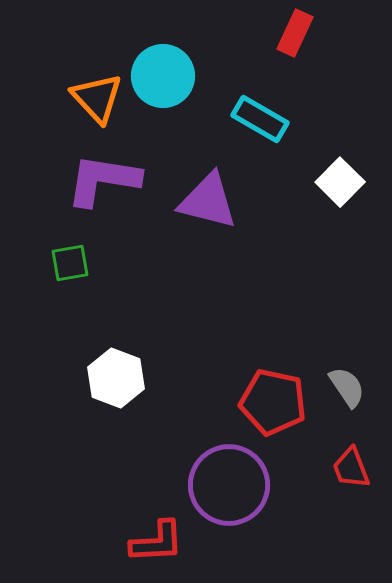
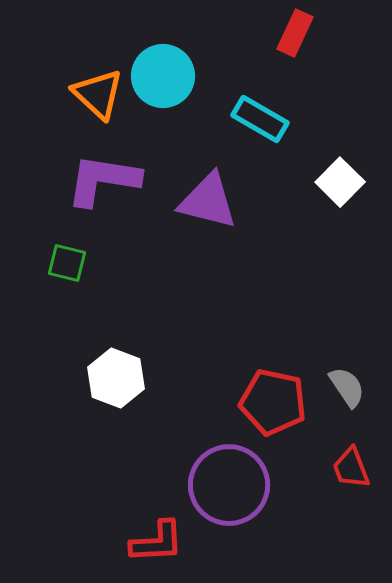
orange triangle: moved 1 px right, 4 px up; rotated 4 degrees counterclockwise
green square: moved 3 px left; rotated 24 degrees clockwise
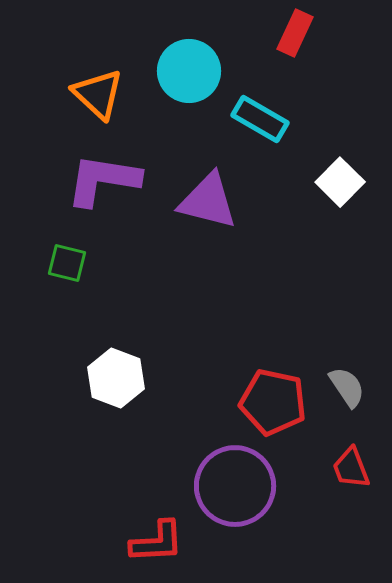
cyan circle: moved 26 px right, 5 px up
purple circle: moved 6 px right, 1 px down
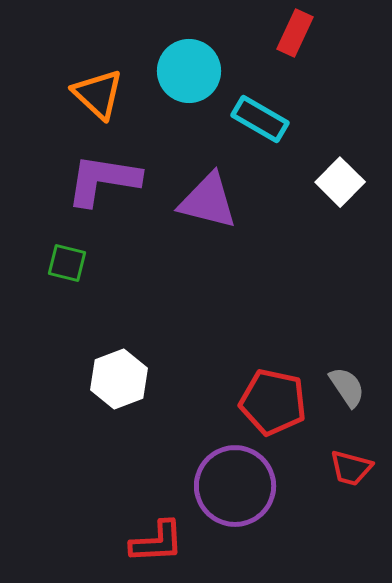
white hexagon: moved 3 px right, 1 px down; rotated 18 degrees clockwise
red trapezoid: rotated 54 degrees counterclockwise
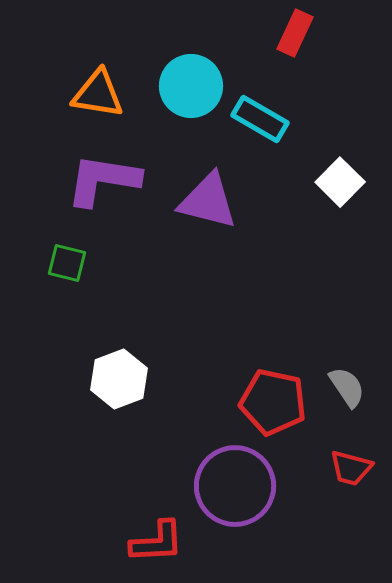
cyan circle: moved 2 px right, 15 px down
orange triangle: rotated 34 degrees counterclockwise
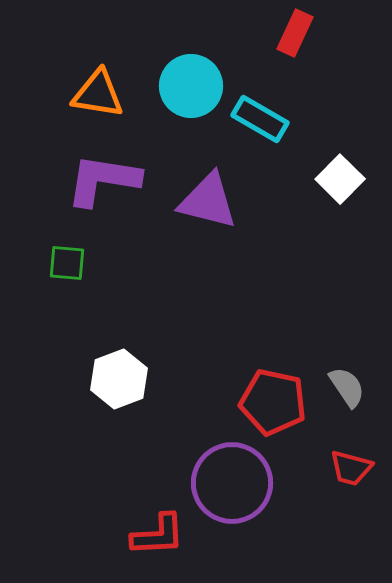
white square: moved 3 px up
green square: rotated 9 degrees counterclockwise
purple circle: moved 3 px left, 3 px up
red L-shape: moved 1 px right, 7 px up
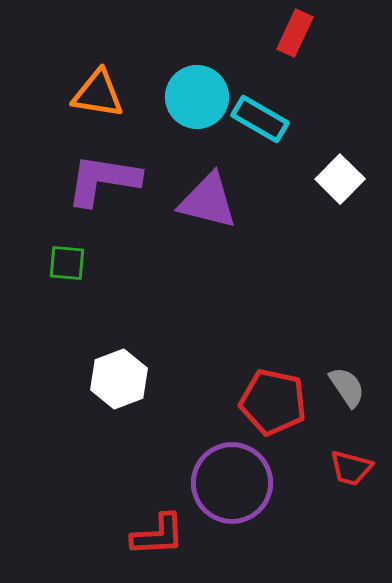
cyan circle: moved 6 px right, 11 px down
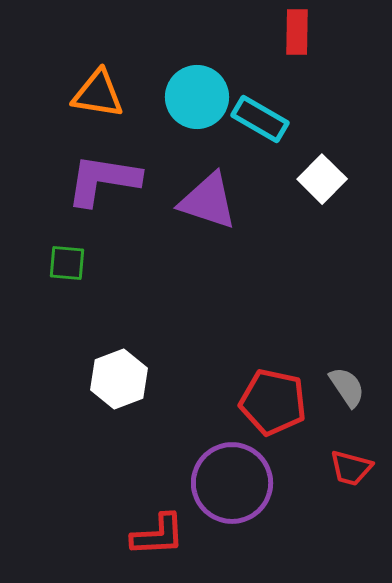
red rectangle: moved 2 px right, 1 px up; rotated 24 degrees counterclockwise
white square: moved 18 px left
purple triangle: rotated 4 degrees clockwise
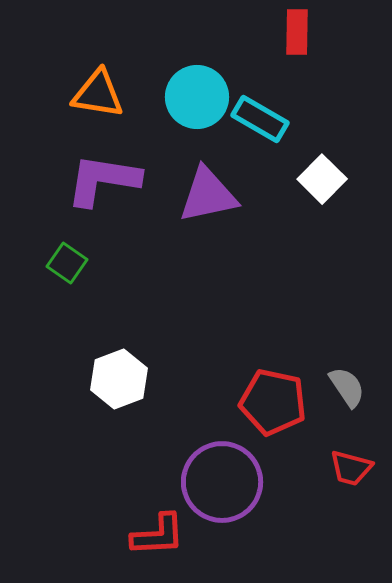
purple triangle: moved 6 px up; rotated 30 degrees counterclockwise
green square: rotated 30 degrees clockwise
purple circle: moved 10 px left, 1 px up
